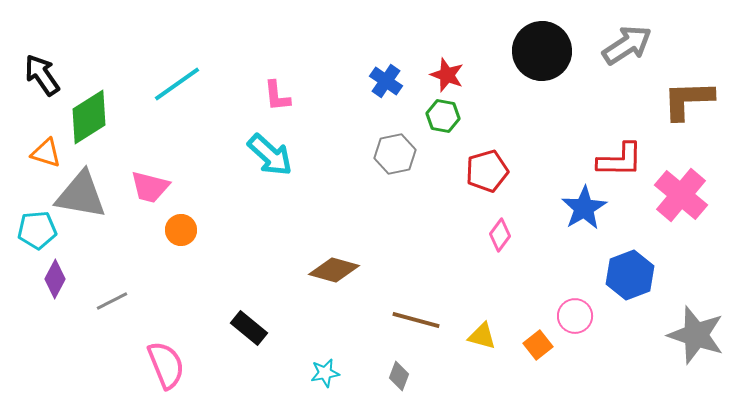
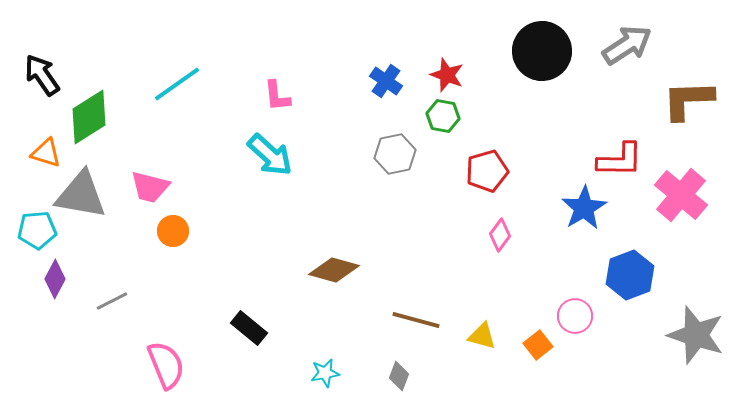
orange circle: moved 8 px left, 1 px down
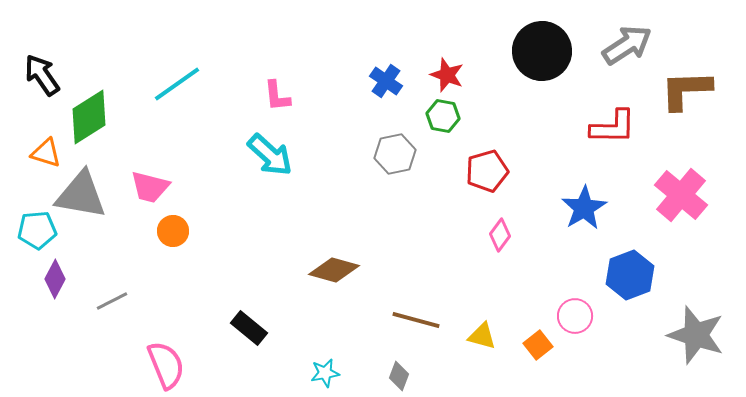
brown L-shape: moved 2 px left, 10 px up
red L-shape: moved 7 px left, 33 px up
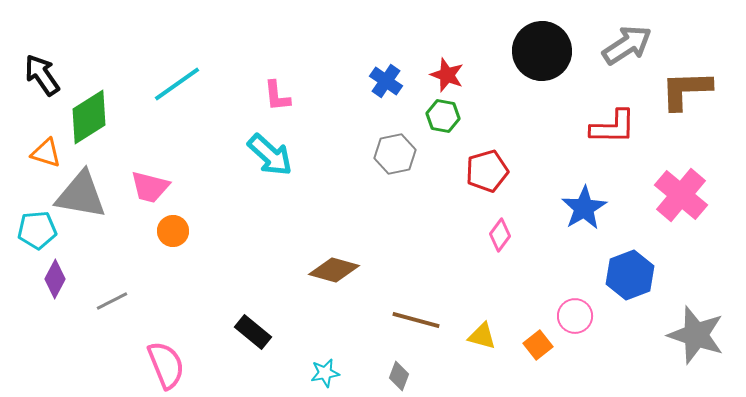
black rectangle: moved 4 px right, 4 px down
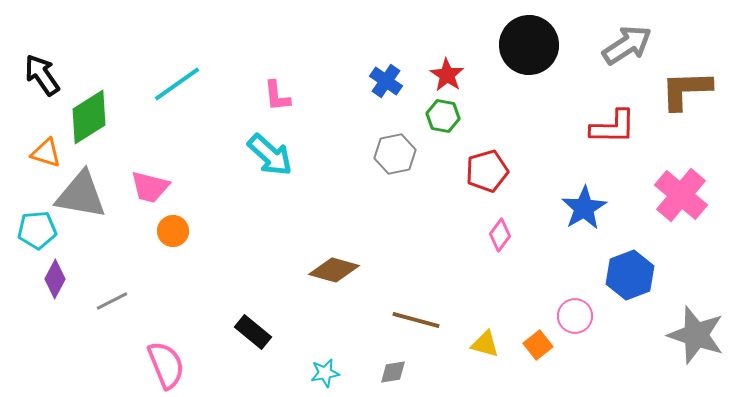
black circle: moved 13 px left, 6 px up
red star: rotated 12 degrees clockwise
yellow triangle: moved 3 px right, 8 px down
gray diamond: moved 6 px left, 4 px up; rotated 60 degrees clockwise
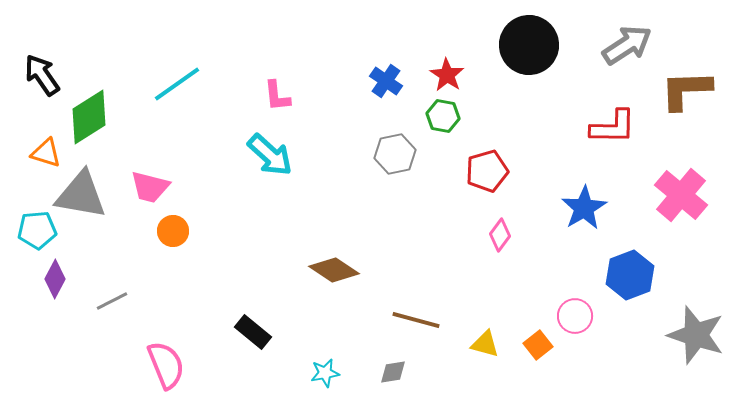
brown diamond: rotated 18 degrees clockwise
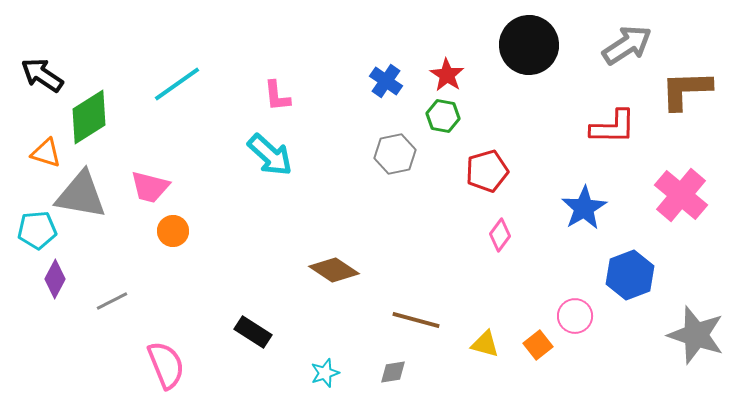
black arrow: rotated 21 degrees counterclockwise
black rectangle: rotated 6 degrees counterclockwise
cyan star: rotated 8 degrees counterclockwise
